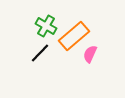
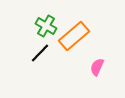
pink semicircle: moved 7 px right, 13 px down
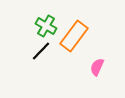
orange rectangle: rotated 12 degrees counterclockwise
black line: moved 1 px right, 2 px up
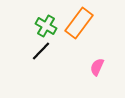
orange rectangle: moved 5 px right, 13 px up
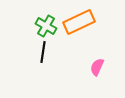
orange rectangle: moved 1 px up; rotated 28 degrees clockwise
black line: moved 2 px right, 1 px down; rotated 35 degrees counterclockwise
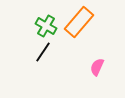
orange rectangle: rotated 24 degrees counterclockwise
black line: rotated 25 degrees clockwise
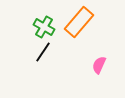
green cross: moved 2 px left, 1 px down
pink semicircle: moved 2 px right, 2 px up
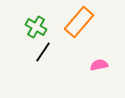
green cross: moved 8 px left
pink semicircle: rotated 54 degrees clockwise
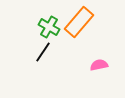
green cross: moved 13 px right
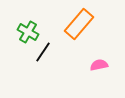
orange rectangle: moved 2 px down
green cross: moved 21 px left, 5 px down
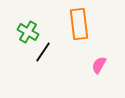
orange rectangle: rotated 48 degrees counterclockwise
pink semicircle: rotated 48 degrees counterclockwise
